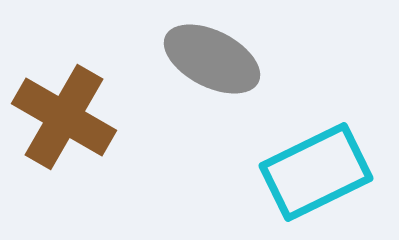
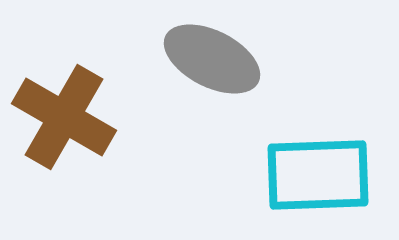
cyan rectangle: moved 2 px right, 3 px down; rotated 24 degrees clockwise
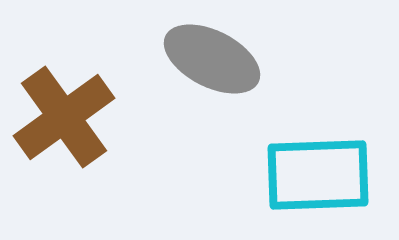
brown cross: rotated 24 degrees clockwise
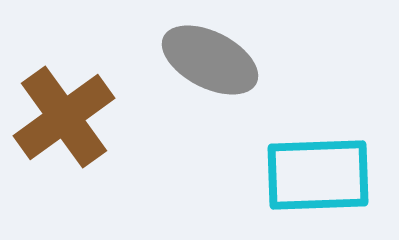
gray ellipse: moved 2 px left, 1 px down
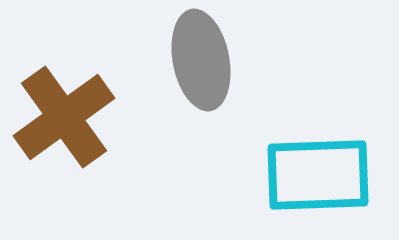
gray ellipse: moved 9 px left; rotated 52 degrees clockwise
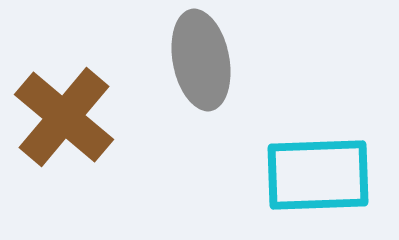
brown cross: rotated 14 degrees counterclockwise
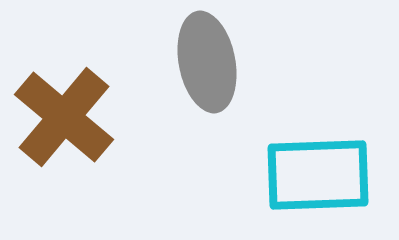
gray ellipse: moved 6 px right, 2 px down
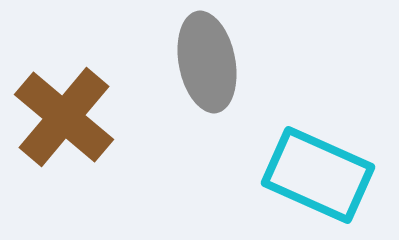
cyan rectangle: rotated 26 degrees clockwise
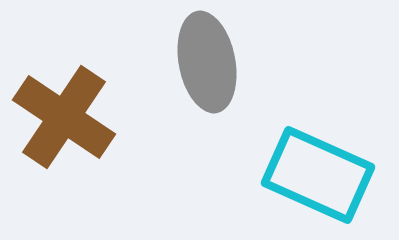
brown cross: rotated 6 degrees counterclockwise
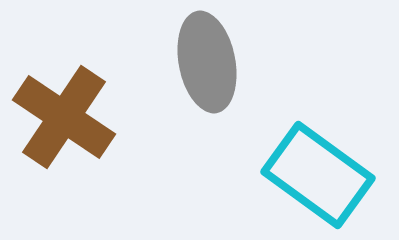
cyan rectangle: rotated 12 degrees clockwise
